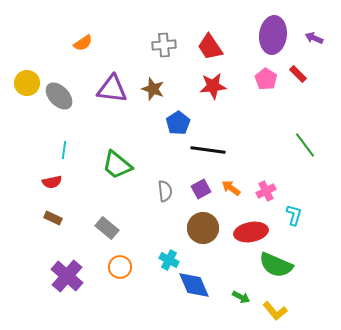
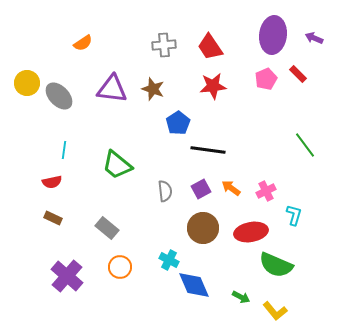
pink pentagon: rotated 15 degrees clockwise
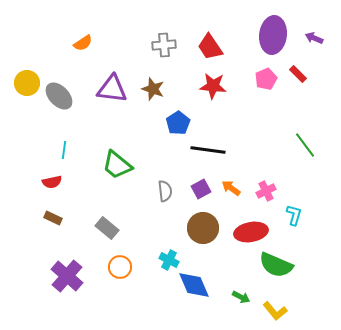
red star: rotated 12 degrees clockwise
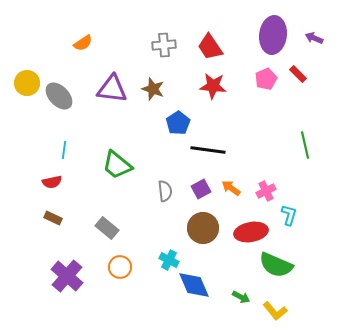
green line: rotated 24 degrees clockwise
cyan L-shape: moved 5 px left
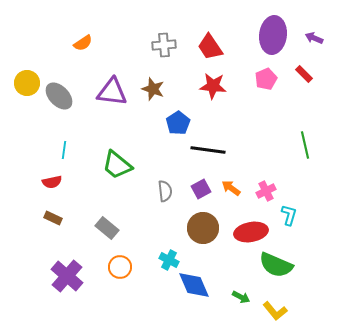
red rectangle: moved 6 px right
purple triangle: moved 3 px down
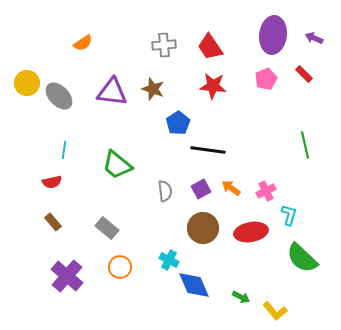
brown rectangle: moved 4 px down; rotated 24 degrees clockwise
green semicircle: moved 26 px right, 7 px up; rotated 20 degrees clockwise
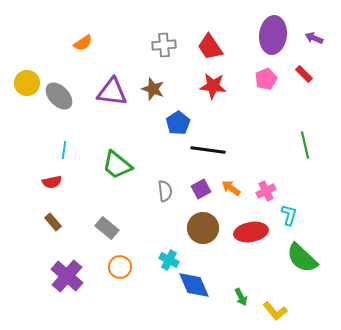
green arrow: rotated 36 degrees clockwise
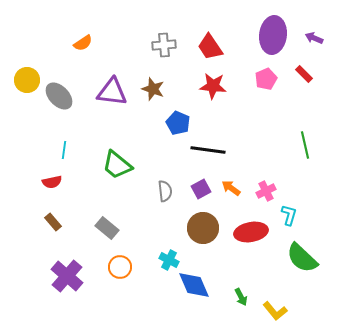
yellow circle: moved 3 px up
blue pentagon: rotated 15 degrees counterclockwise
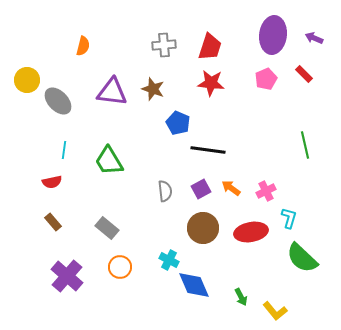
orange semicircle: moved 3 px down; rotated 42 degrees counterclockwise
red trapezoid: rotated 128 degrees counterclockwise
red star: moved 2 px left, 3 px up
gray ellipse: moved 1 px left, 5 px down
green trapezoid: moved 8 px left, 4 px up; rotated 20 degrees clockwise
cyan L-shape: moved 3 px down
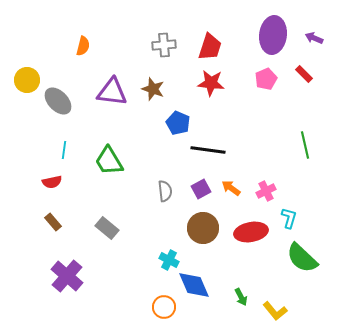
orange circle: moved 44 px right, 40 px down
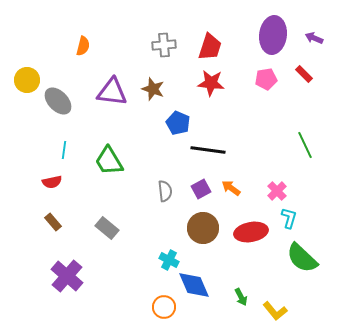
pink pentagon: rotated 15 degrees clockwise
green line: rotated 12 degrees counterclockwise
pink cross: moved 11 px right; rotated 18 degrees counterclockwise
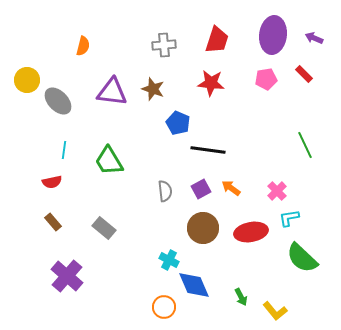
red trapezoid: moved 7 px right, 7 px up
cyan L-shape: rotated 115 degrees counterclockwise
gray rectangle: moved 3 px left
